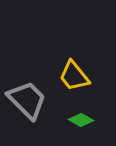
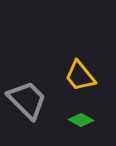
yellow trapezoid: moved 6 px right
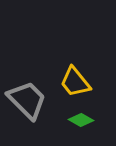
yellow trapezoid: moved 5 px left, 6 px down
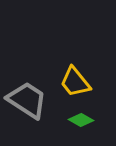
gray trapezoid: rotated 12 degrees counterclockwise
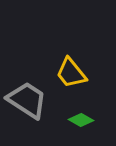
yellow trapezoid: moved 4 px left, 9 px up
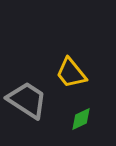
green diamond: moved 1 px up; rotated 55 degrees counterclockwise
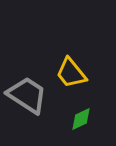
gray trapezoid: moved 5 px up
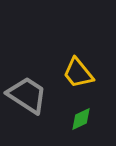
yellow trapezoid: moved 7 px right
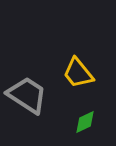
green diamond: moved 4 px right, 3 px down
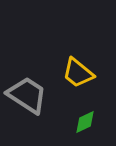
yellow trapezoid: rotated 12 degrees counterclockwise
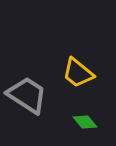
green diamond: rotated 75 degrees clockwise
